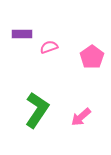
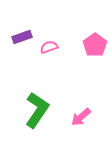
purple rectangle: moved 3 px down; rotated 18 degrees counterclockwise
pink pentagon: moved 3 px right, 12 px up
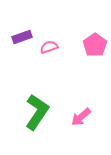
green L-shape: moved 2 px down
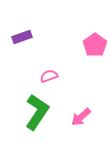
pink semicircle: moved 29 px down
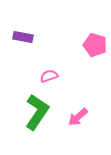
purple rectangle: moved 1 px right; rotated 30 degrees clockwise
pink pentagon: rotated 20 degrees counterclockwise
pink arrow: moved 3 px left
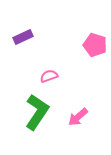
purple rectangle: rotated 36 degrees counterclockwise
